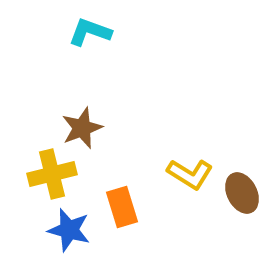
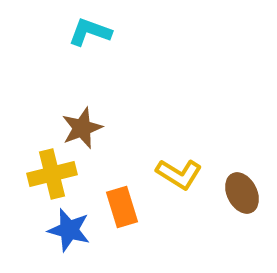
yellow L-shape: moved 11 px left
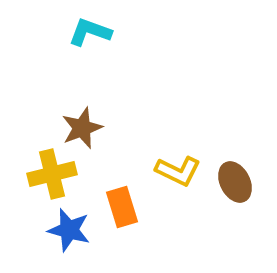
yellow L-shape: moved 1 px left, 3 px up; rotated 6 degrees counterclockwise
brown ellipse: moved 7 px left, 11 px up
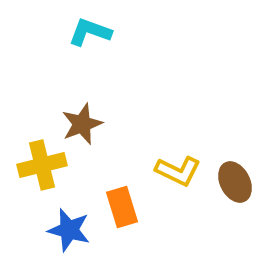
brown star: moved 4 px up
yellow cross: moved 10 px left, 9 px up
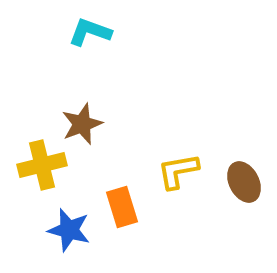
yellow L-shape: rotated 144 degrees clockwise
brown ellipse: moved 9 px right
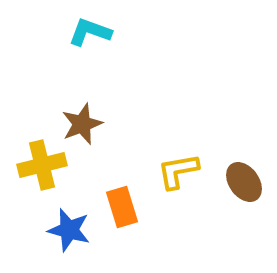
brown ellipse: rotated 9 degrees counterclockwise
